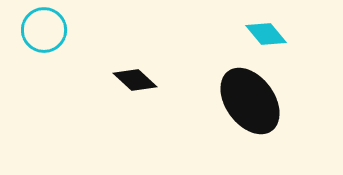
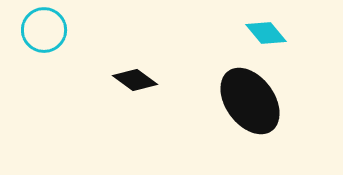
cyan diamond: moved 1 px up
black diamond: rotated 6 degrees counterclockwise
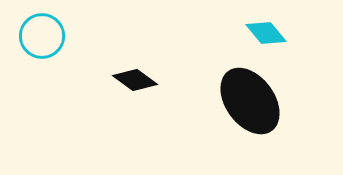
cyan circle: moved 2 px left, 6 px down
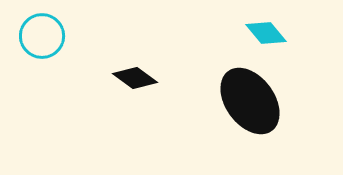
black diamond: moved 2 px up
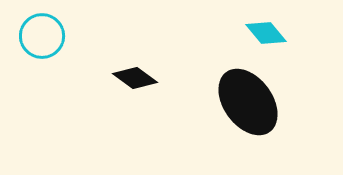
black ellipse: moved 2 px left, 1 px down
